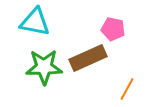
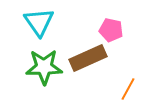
cyan triangle: moved 4 px right; rotated 44 degrees clockwise
pink pentagon: moved 2 px left, 1 px down
orange line: moved 1 px right
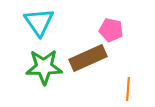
orange line: rotated 25 degrees counterclockwise
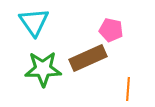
cyan triangle: moved 5 px left
green star: moved 1 px left, 2 px down
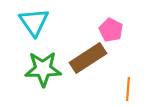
pink pentagon: rotated 15 degrees clockwise
brown rectangle: rotated 9 degrees counterclockwise
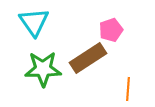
pink pentagon: rotated 25 degrees clockwise
